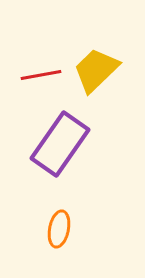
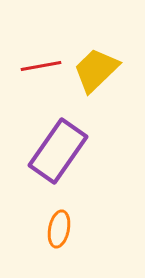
red line: moved 9 px up
purple rectangle: moved 2 px left, 7 px down
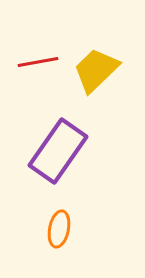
red line: moved 3 px left, 4 px up
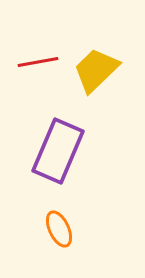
purple rectangle: rotated 12 degrees counterclockwise
orange ellipse: rotated 36 degrees counterclockwise
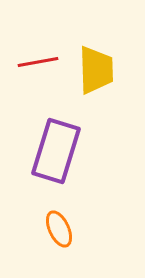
yellow trapezoid: rotated 132 degrees clockwise
purple rectangle: moved 2 px left; rotated 6 degrees counterclockwise
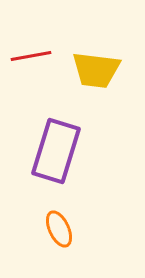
red line: moved 7 px left, 6 px up
yellow trapezoid: rotated 99 degrees clockwise
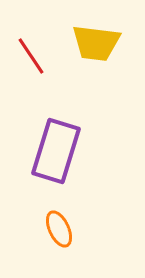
red line: rotated 66 degrees clockwise
yellow trapezoid: moved 27 px up
